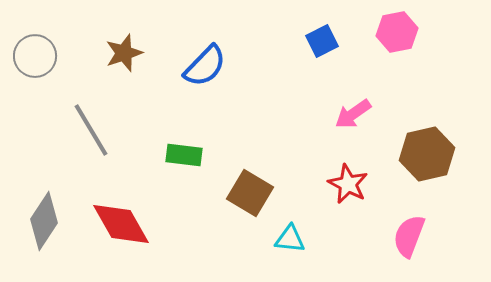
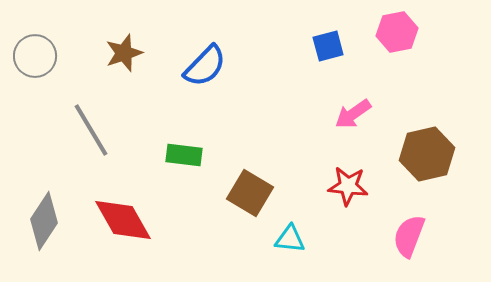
blue square: moved 6 px right, 5 px down; rotated 12 degrees clockwise
red star: moved 2 px down; rotated 21 degrees counterclockwise
red diamond: moved 2 px right, 4 px up
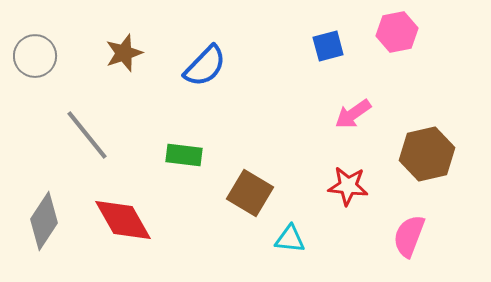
gray line: moved 4 px left, 5 px down; rotated 8 degrees counterclockwise
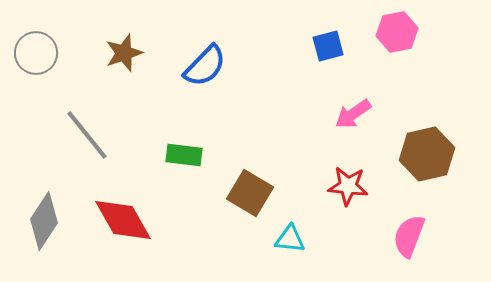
gray circle: moved 1 px right, 3 px up
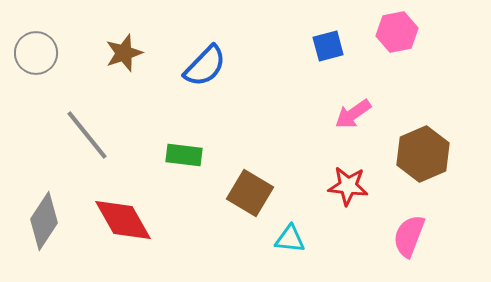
brown hexagon: moved 4 px left; rotated 10 degrees counterclockwise
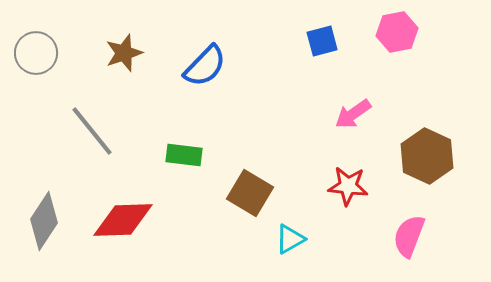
blue square: moved 6 px left, 5 px up
gray line: moved 5 px right, 4 px up
brown hexagon: moved 4 px right, 2 px down; rotated 12 degrees counterclockwise
red diamond: rotated 62 degrees counterclockwise
cyan triangle: rotated 36 degrees counterclockwise
